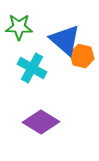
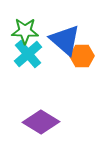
green star: moved 6 px right, 4 px down
orange hexagon: rotated 15 degrees counterclockwise
cyan cross: moved 4 px left, 14 px up; rotated 20 degrees clockwise
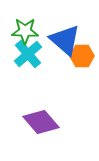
purple diamond: rotated 18 degrees clockwise
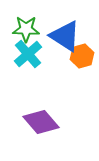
green star: moved 1 px right, 2 px up
blue triangle: moved 4 px up; rotated 8 degrees counterclockwise
orange hexagon: rotated 15 degrees counterclockwise
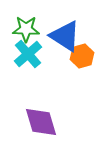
purple diamond: rotated 24 degrees clockwise
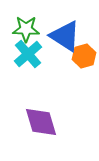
orange hexagon: moved 2 px right
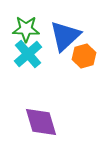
blue triangle: rotated 44 degrees clockwise
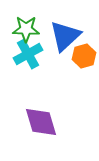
cyan cross: rotated 12 degrees clockwise
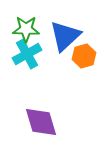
cyan cross: moved 1 px left
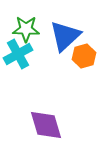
cyan cross: moved 9 px left
purple diamond: moved 5 px right, 3 px down
